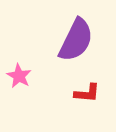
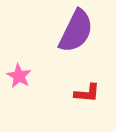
purple semicircle: moved 9 px up
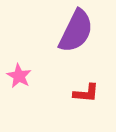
red L-shape: moved 1 px left
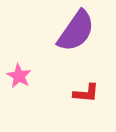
purple semicircle: rotated 9 degrees clockwise
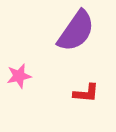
pink star: rotated 30 degrees clockwise
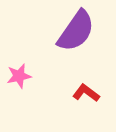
red L-shape: rotated 148 degrees counterclockwise
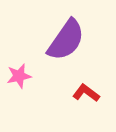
purple semicircle: moved 10 px left, 9 px down
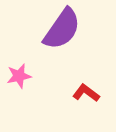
purple semicircle: moved 4 px left, 11 px up
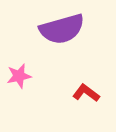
purple semicircle: rotated 39 degrees clockwise
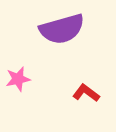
pink star: moved 1 px left, 3 px down
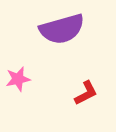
red L-shape: rotated 116 degrees clockwise
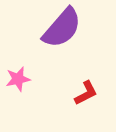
purple semicircle: moved 1 px up; rotated 33 degrees counterclockwise
